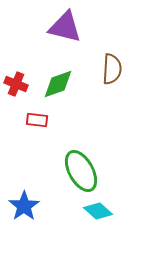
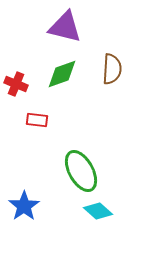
green diamond: moved 4 px right, 10 px up
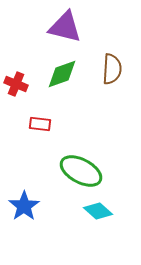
red rectangle: moved 3 px right, 4 px down
green ellipse: rotated 33 degrees counterclockwise
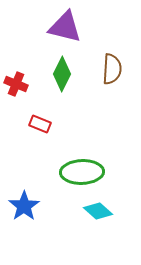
green diamond: rotated 44 degrees counterclockwise
red rectangle: rotated 15 degrees clockwise
green ellipse: moved 1 px right, 1 px down; rotated 30 degrees counterclockwise
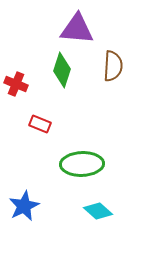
purple triangle: moved 12 px right, 2 px down; rotated 9 degrees counterclockwise
brown semicircle: moved 1 px right, 3 px up
green diamond: moved 4 px up; rotated 8 degrees counterclockwise
green ellipse: moved 8 px up
blue star: rotated 8 degrees clockwise
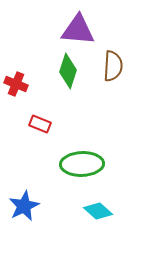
purple triangle: moved 1 px right, 1 px down
green diamond: moved 6 px right, 1 px down
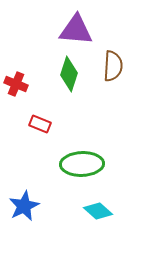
purple triangle: moved 2 px left
green diamond: moved 1 px right, 3 px down
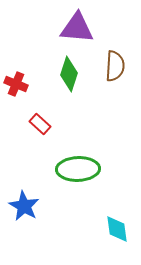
purple triangle: moved 1 px right, 2 px up
brown semicircle: moved 2 px right
red rectangle: rotated 20 degrees clockwise
green ellipse: moved 4 px left, 5 px down
blue star: rotated 16 degrees counterclockwise
cyan diamond: moved 19 px right, 18 px down; rotated 40 degrees clockwise
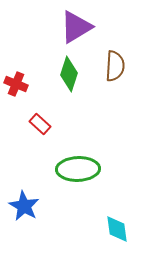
purple triangle: moved 1 px left, 1 px up; rotated 36 degrees counterclockwise
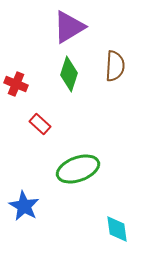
purple triangle: moved 7 px left
green ellipse: rotated 18 degrees counterclockwise
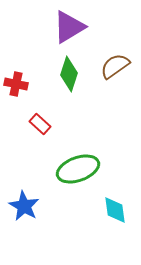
brown semicircle: rotated 128 degrees counterclockwise
red cross: rotated 10 degrees counterclockwise
cyan diamond: moved 2 px left, 19 px up
